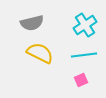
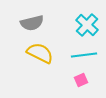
cyan cross: moved 2 px right; rotated 15 degrees counterclockwise
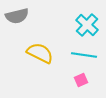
gray semicircle: moved 15 px left, 7 px up
cyan line: rotated 15 degrees clockwise
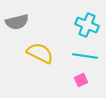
gray semicircle: moved 6 px down
cyan cross: rotated 20 degrees counterclockwise
cyan line: moved 1 px right, 1 px down
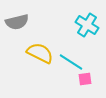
cyan cross: rotated 10 degrees clockwise
cyan line: moved 14 px left, 6 px down; rotated 25 degrees clockwise
pink square: moved 4 px right, 1 px up; rotated 16 degrees clockwise
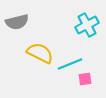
cyan cross: rotated 30 degrees clockwise
cyan line: moved 1 px left, 2 px down; rotated 55 degrees counterclockwise
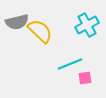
yellow semicircle: moved 22 px up; rotated 16 degrees clockwise
pink square: moved 1 px up
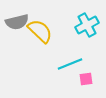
pink square: moved 1 px right, 1 px down
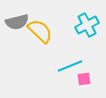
cyan line: moved 2 px down
pink square: moved 2 px left
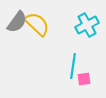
gray semicircle: rotated 40 degrees counterclockwise
yellow semicircle: moved 3 px left, 7 px up
cyan line: moved 3 px right; rotated 60 degrees counterclockwise
